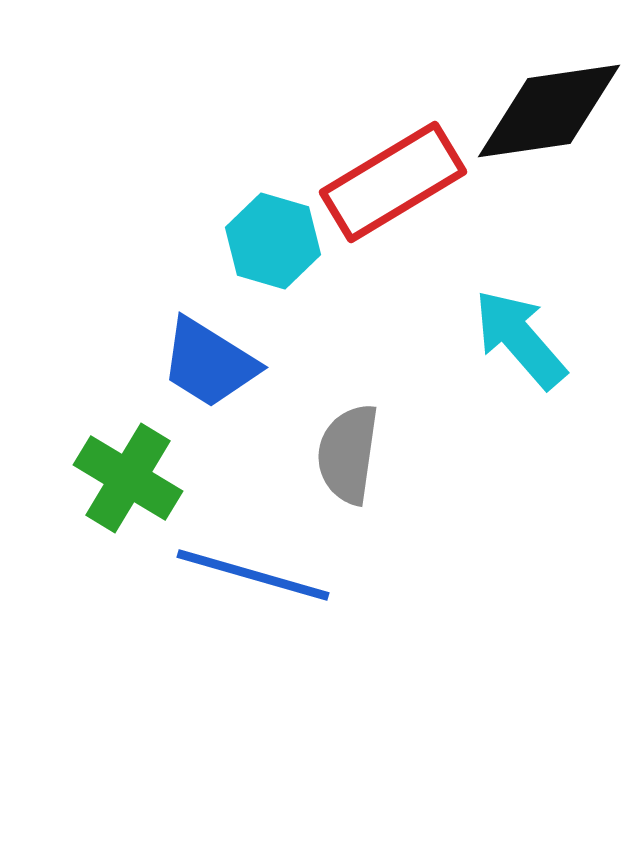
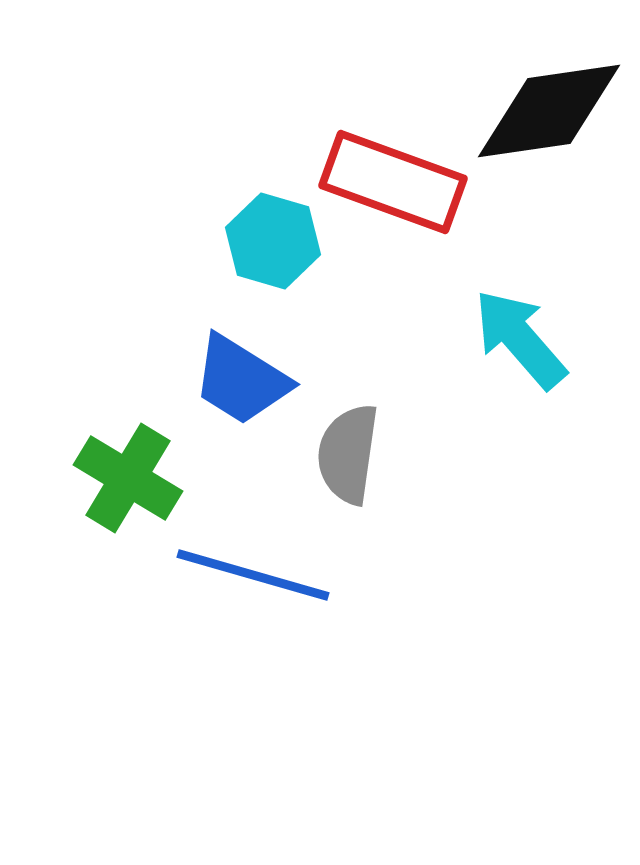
red rectangle: rotated 51 degrees clockwise
blue trapezoid: moved 32 px right, 17 px down
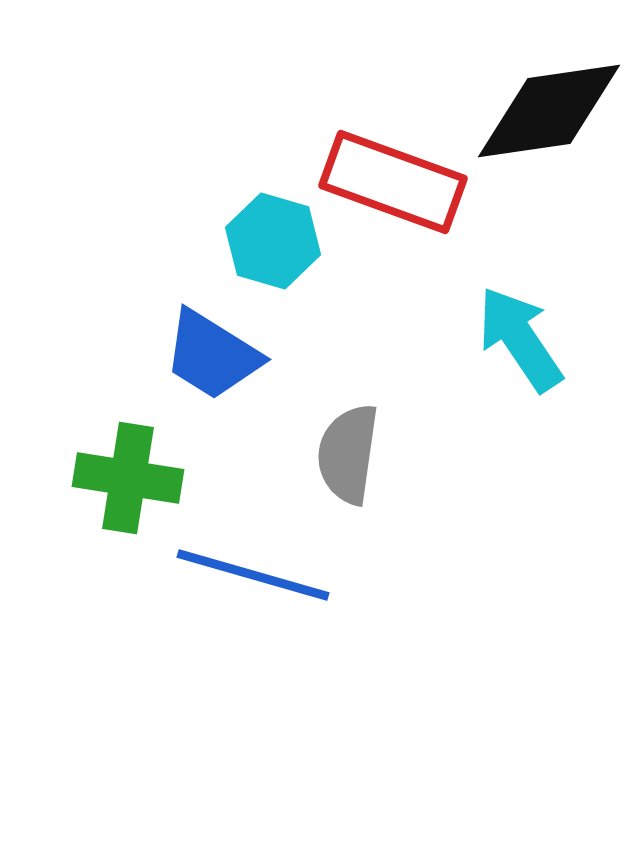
cyan arrow: rotated 7 degrees clockwise
blue trapezoid: moved 29 px left, 25 px up
green cross: rotated 22 degrees counterclockwise
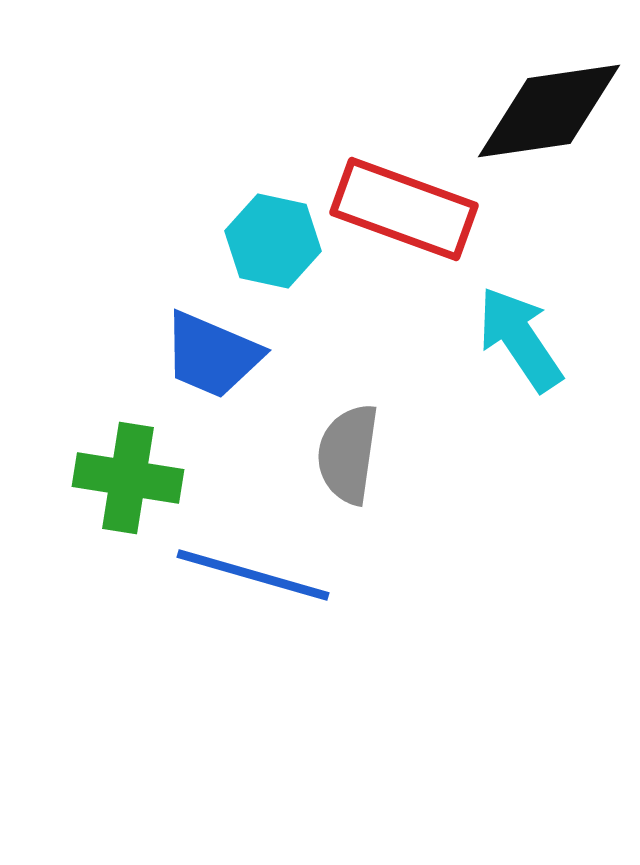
red rectangle: moved 11 px right, 27 px down
cyan hexagon: rotated 4 degrees counterclockwise
blue trapezoid: rotated 9 degrees counterclockwise
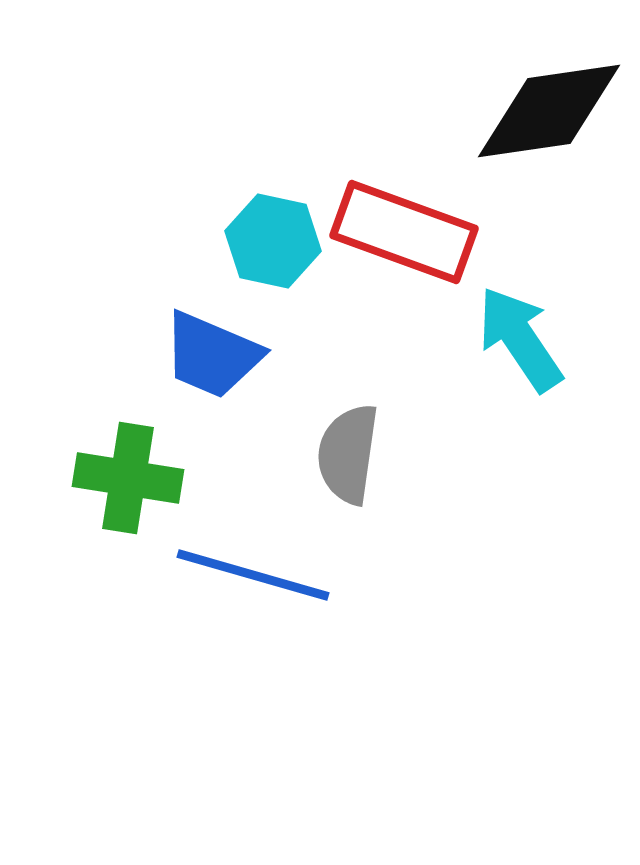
red rectangle: moved 23 px down
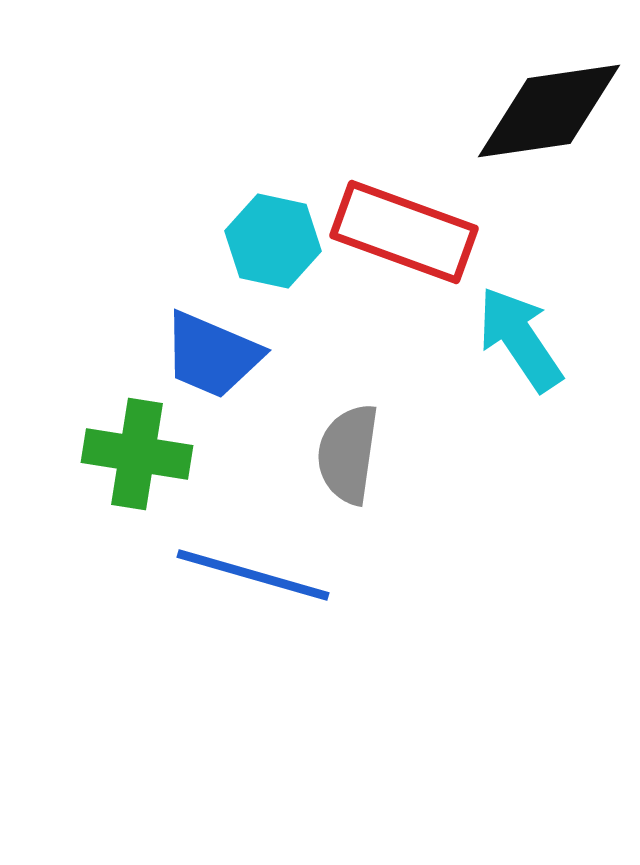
green cross: moved 9 px right, 24 px up
